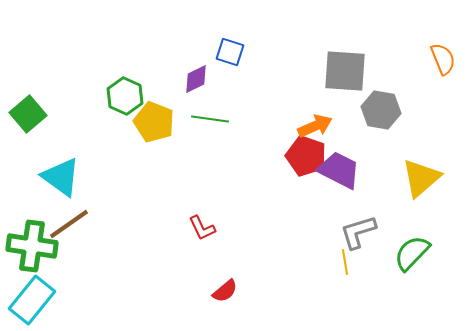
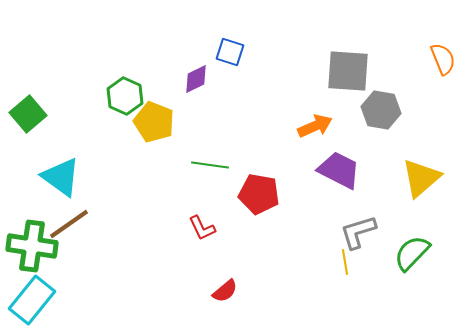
gray square: moved 3 px right
green line: moved 46 px down
red pentagon: moved 47 px left, 38 px down; rotated 9 degrees counterclockwise
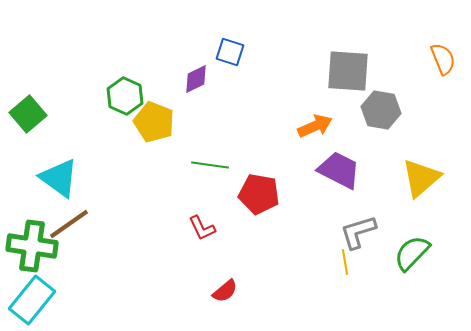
cyan triangle: moved 2 px left, 1 px down
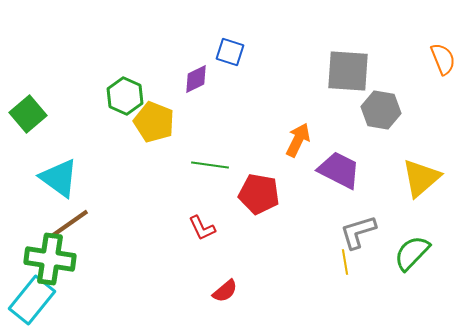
orange arrow: moved 17 px left, 14 px down; rotated 40 degrees counterclockwise
green cross: moved 18 px right, 13 px down
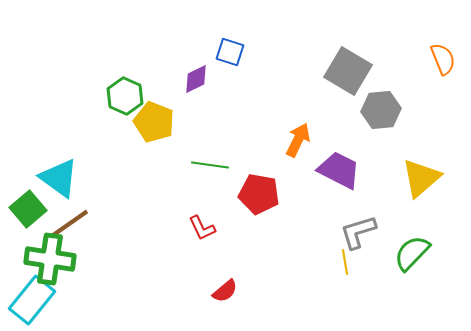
gray square: rotated 27 degrees clockwise
gray hexagon: rotated 15 degrees counterclockwise
green square: moved 95 px down
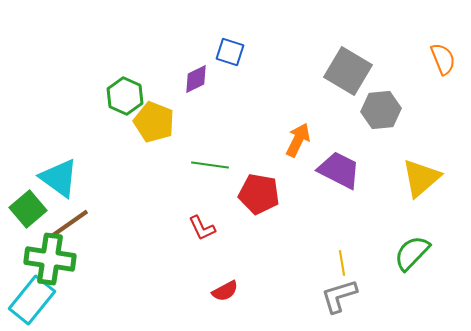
gray L-shape: moved 19 px left, 64 px down
yellow line: moved 3 px left, 1 px down
red semicircle: rotated 12 degrees clockwise
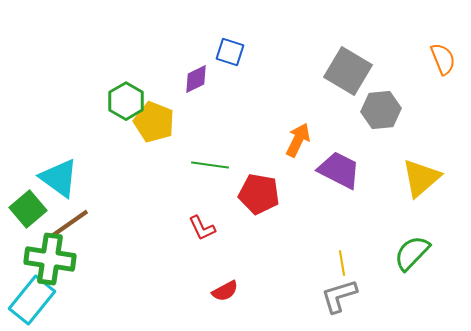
green hexagon: moved 1 px right, 5 px down; rotated 6 degrees clockwise
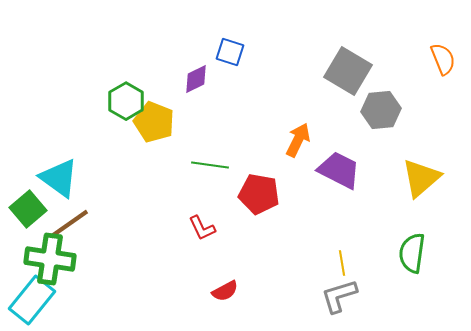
green semicircle: rotated 36 degrees counterclockwise
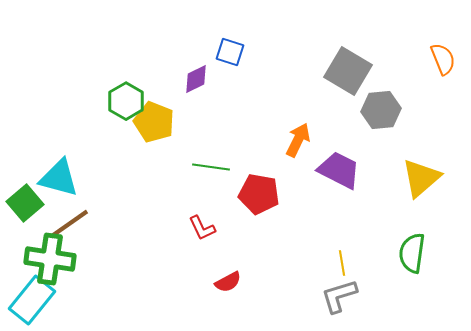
green line: moved 1 px right, 2 px down
cyan triangle: rotated 21 degrees counterclockwise
green square: moved 3 px left, 6 px up
red semicircle: moved 3 px right, 9 px up
